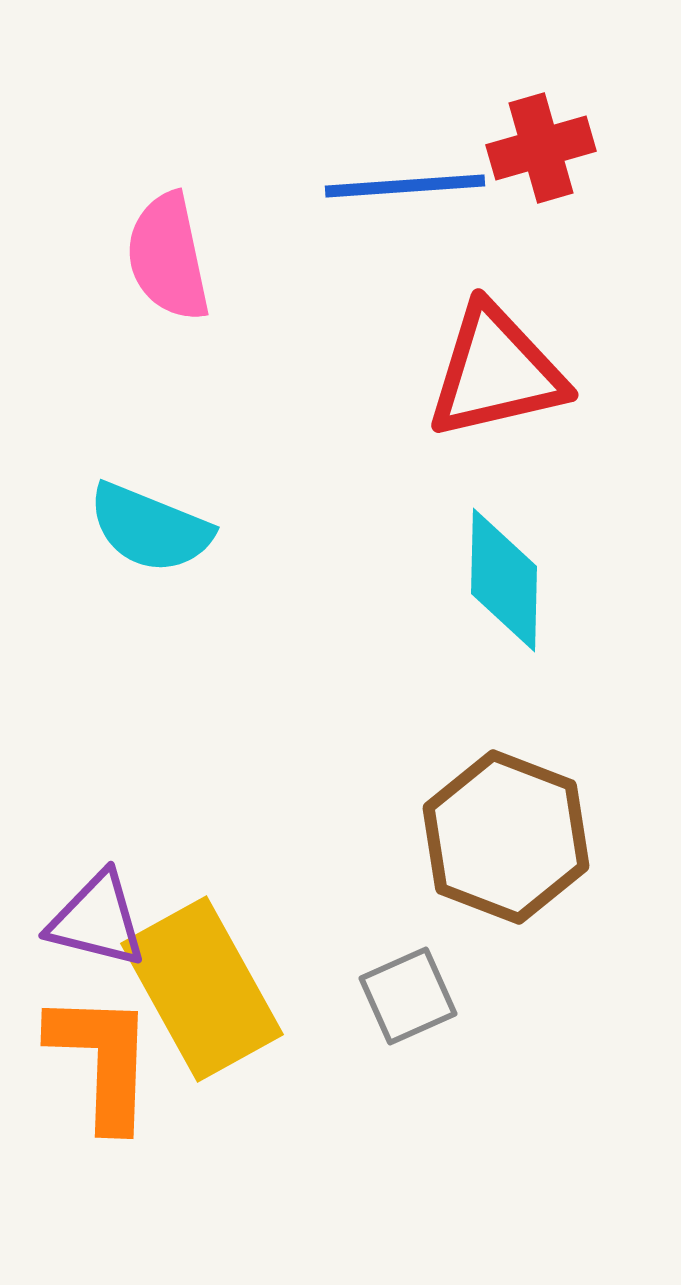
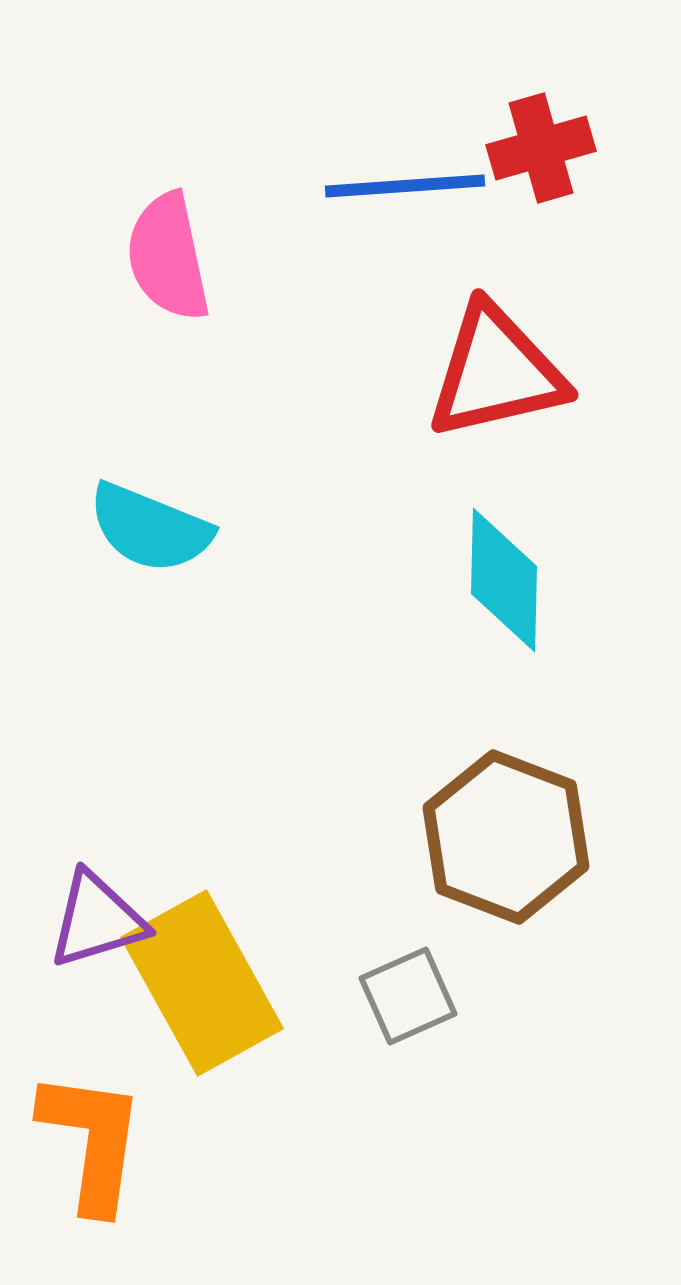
purple triangle: rotated 31 degrees counterclockwise
yellow rectangle: moved 6 px up
orange L-shape: moved 10 px left, 81 px down; rotated 6 degrees clockwise
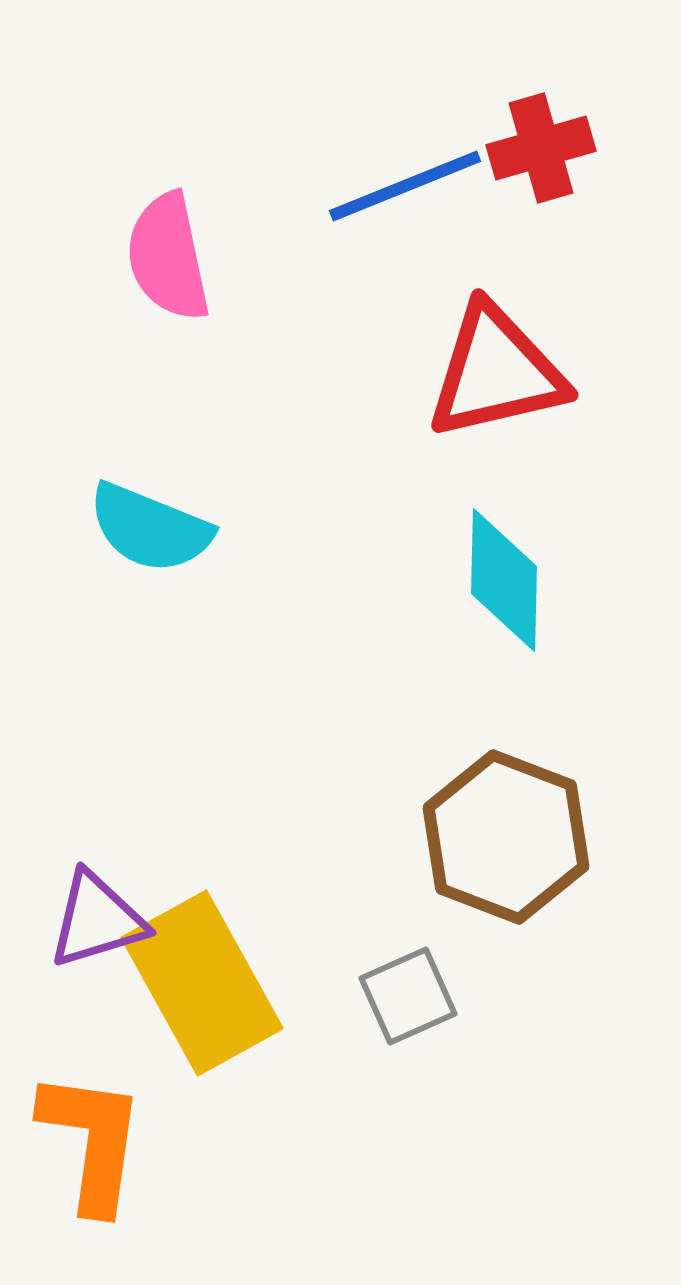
blue line: rotated 18 degrees counterclockwise
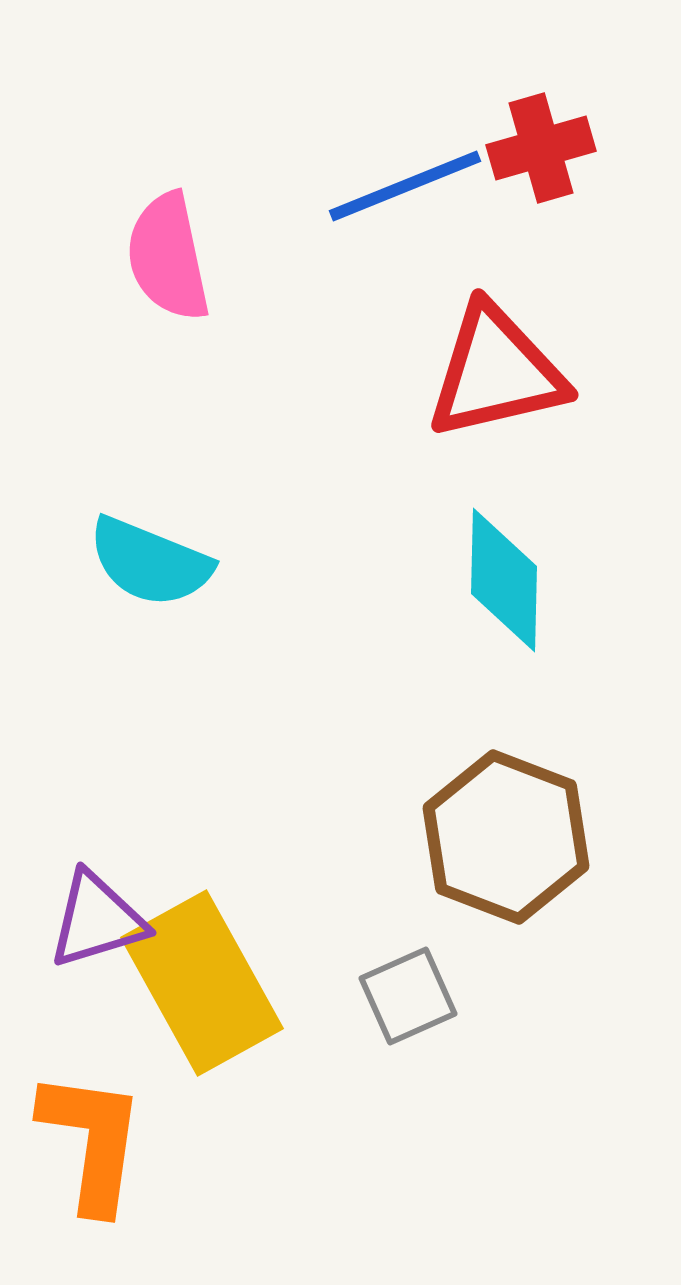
cyan semicircle: moved 34 px down
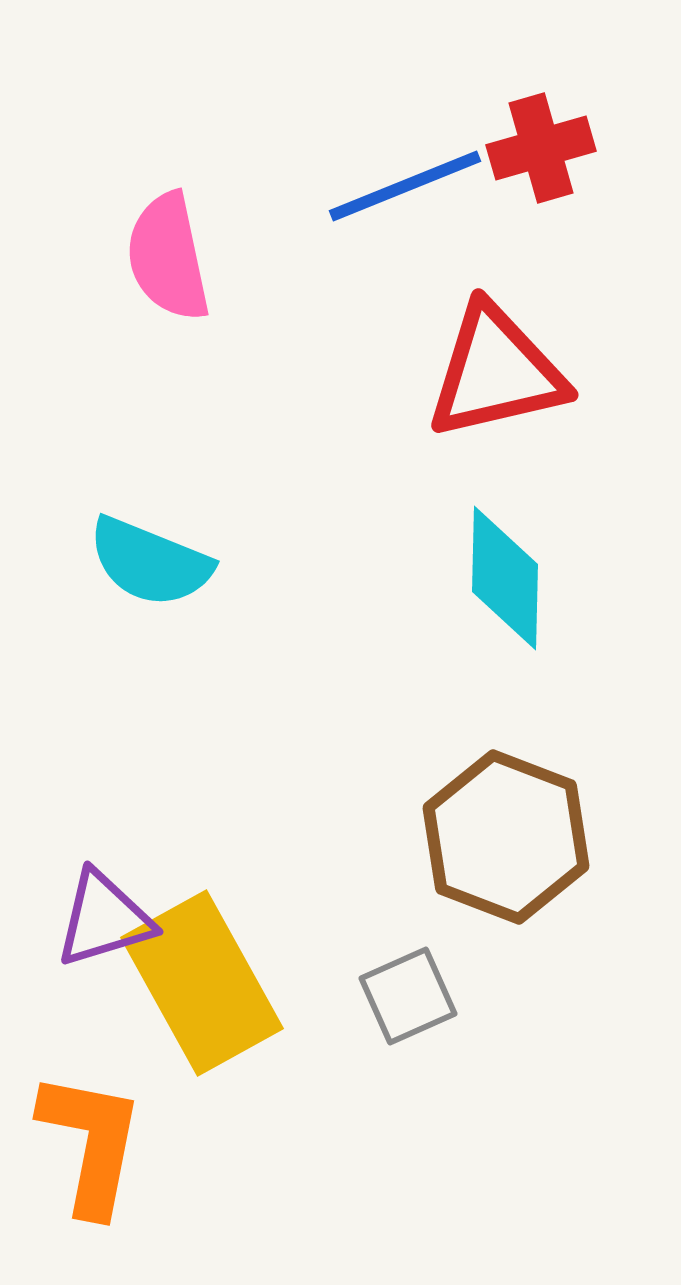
cyan diamond: moved 1 px right, 2 px up
purple triangle: moved 7 px right, 1 px up
orange L-shape: moved 1 px left, 2 px down; rotated 3 degrees clockwise
